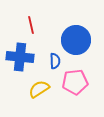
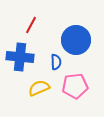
red line: rotated 42 degrees clockwise
blue semicircle: moved 1 px right, 1 px down
pink pentagon: moved 4 px down
yellow semicircle: moved 1 px up; rotated 10 degrees clockwise
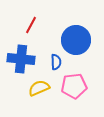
blue cross: moved 1 px right, 2 px down
pink pentagon: moved 1 px left
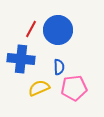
red line: moved 4 px down
blue circle: moved 18 px left, 10 px up
blue semicircle: moved 3 px right, 5 px down
pink pentagon: moved 2 px down
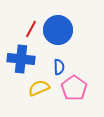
pink pentagon: rotated 30 degrees counterclockwise
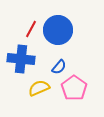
blue semicircle: rotated 42 degrees clockwise
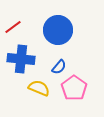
red line: moved 18 px left, 2 px up; rotated 24 degrees clockwise
yellow semicircle: rotated 45 degrees clockwise
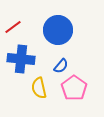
blue semicircle: moved 2 px right, 1 px up
yellow semicircle: rotated 125 degrees counterclockwise
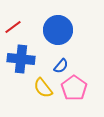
yellow semicircle: moved 4 px right; rotated 25 degrees counterclockwise
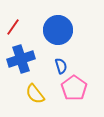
red line: rotated 18 degrees counterclockwise
blue cross: rotated 24 degrees counterclockwise
blue semicircle: rotated 56 degrees counterclockwise
yellow semicircle: moved 8 px left, 6 px down
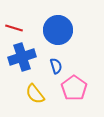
red line: moved 1 px right, 1 px down; rotated 72 degrees clockwise
blue cross: moved 1 px right, 2 px up
blue semicircle: moved 5 px left
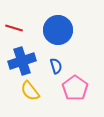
blue cross: moved 4 px down
pink pentagon: moved 1 px right
yellow semicircle: moved 5 px left, 3 px up
